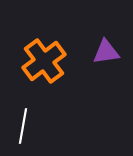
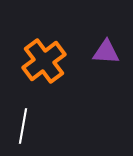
purple triangle: rotated 12 degrees clockwise
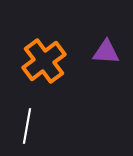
white line: moved 4 px right
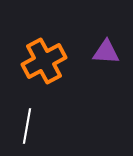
orange cross: rotated 9 degrees clockwise
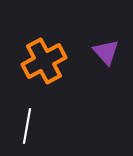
purple triangle: rotated 44 degrees clockwise
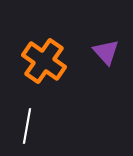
orange cross: rotated 27 degrees counterclockwise
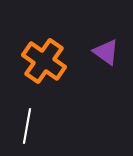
purple triangle: rotated 12 degrees counterclockwise
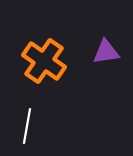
purple triangle: rotated 44 degrees counterclockwise
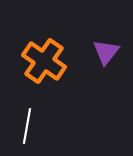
purple triangle: rotated 44 degrees counterclockwise
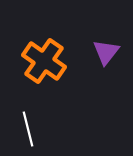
white line: moved 1 px right, 3 px down; rotated 24 degrees counterclockwise
